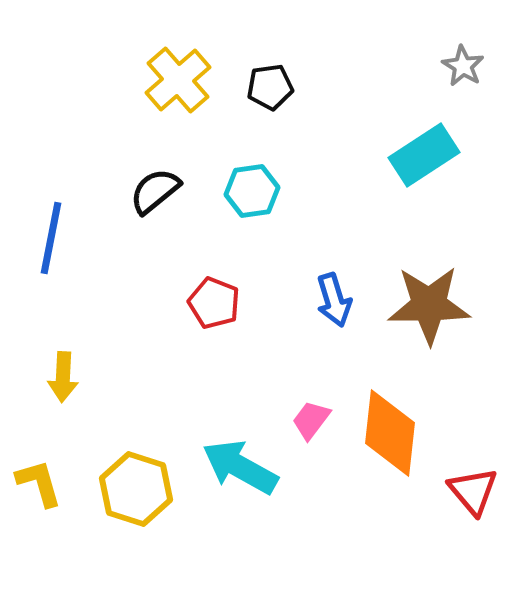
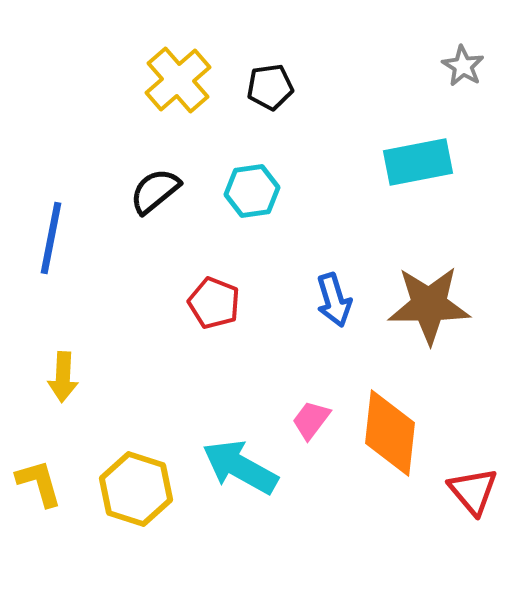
cyan rectangle: moved 6 px left, 7 px down; rotated 22 degrees clockwise
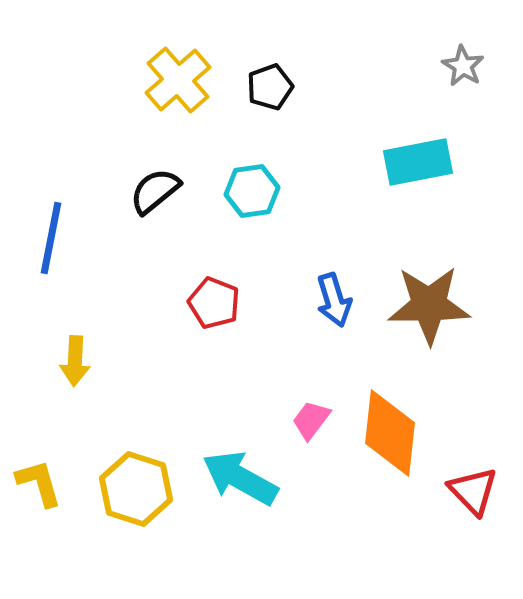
black pentagon: rotated 12 degrees counterclockwise
yellow arrow: moved 12 px right, 16 px up
cyan arrow: moved 11 px down
red triangle: rotated 4 degrees counterclockwise
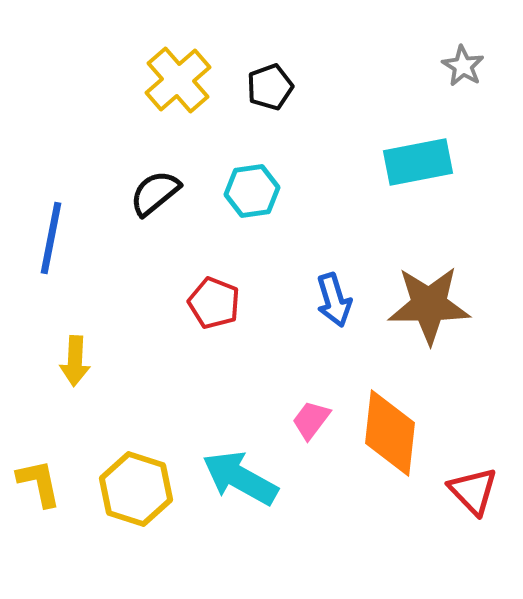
black semicircle: moved 2 px down
yellow L-shape: rotated 4 degrees clockwise
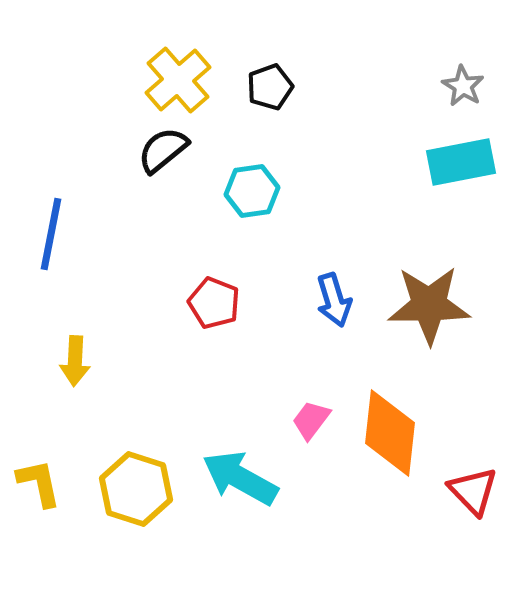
gray star: moved 20 px down
cyan rectangle: moved 43 px right
black semicircle: moved 8 px right, 43 px up
blue line: moved 4 px up
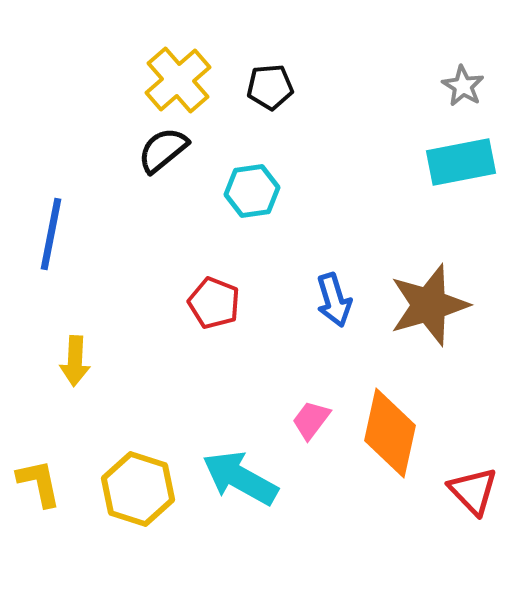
black pentagon: rotated 15 degrees clockwise
brown star: rotated 16 degrees counterclockwise
orange diamond: rotated 6 degrees clockwise
yellow hexagon: moved 2 px right
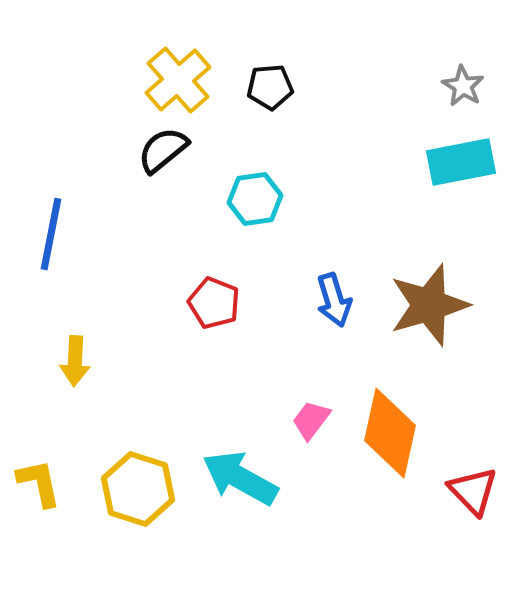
cyan hexagon: moved 3 px right, 8 px down
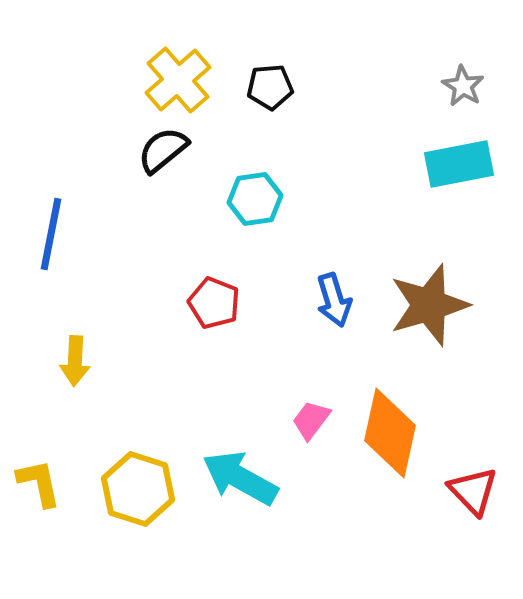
cyan rectangle: moved 2 px left, 2 px down
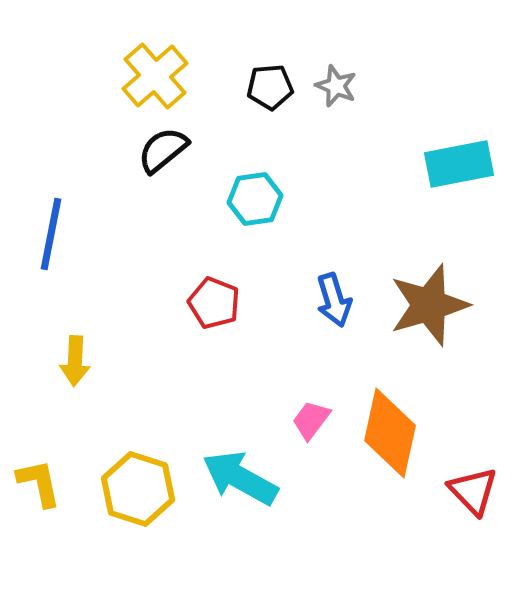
yellow cross: moved 23 px left, 4 px up
gray star: moved 127 px left; rotated 9 degrees counterclockwise
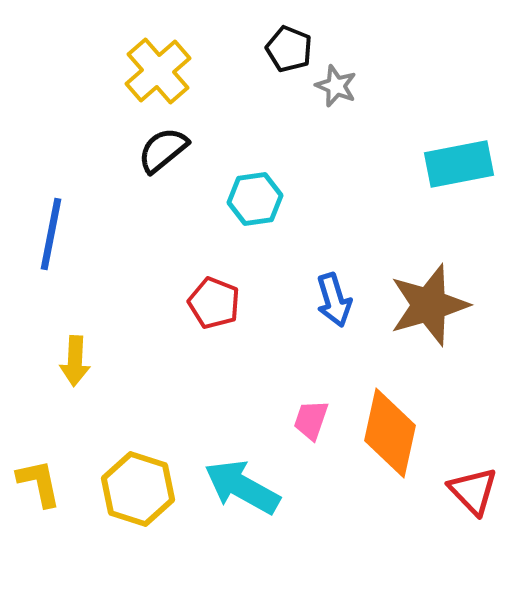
yellow cross: moved 3 px right, 5 px up
black pentagon: moved 19 px right, 38 px up; rotated 27 degrees clockwise
pink trapezoid: rotated 18 degrees counterclockwise
cyan arrow: moved 2 px right, 9 px down
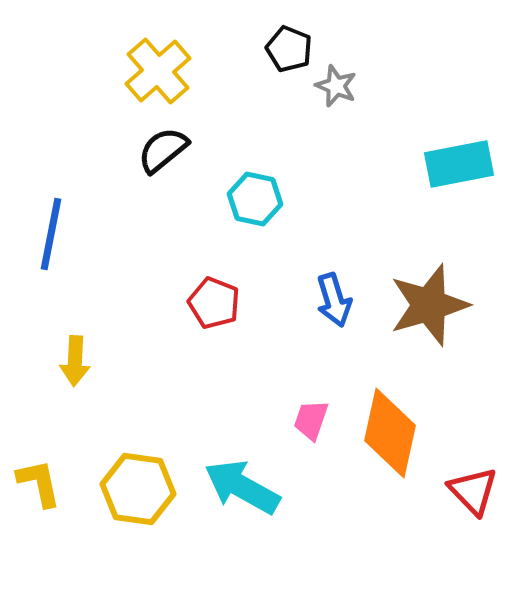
cyan hexagon: rotated 20 degrees clockwise
yellow hexagon: rotated 10 degrees counterclockwise
